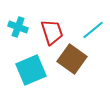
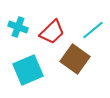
red trapezoid: rotated 64 degrees clockwise
brown square: moved 3 px right
cyan square: moved 3 px left
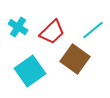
cyan cross: rotated 12 degrees clockwise
cyan square: moved 2 px right, 1 px down; rotated 12 degrees counterclockwise
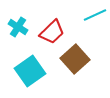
cyan line: moved 2 px right, 15 px up; rotated 15 degrees clockwise
brown square: rotated 12 degrees clockwise
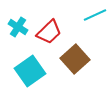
red trapezoid: moved 3 px left
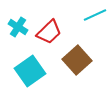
brown square: moved 2 px right, 1 px down
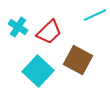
brown square: moved 1 px right; rotated 20 degrees counterclockwise
cyan square: moved 8 px right; rotated 12 degrees counterclockwise
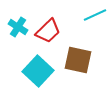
red trapezoid: moved 1 px left, 1 px up
brown square: rotated 16 degrees counterclockwise
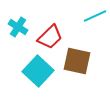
cyan line: moved 1 px down
red trapezoid: moved 2 px right, 6 px down
brown square: moved 1 px left, 1 px down
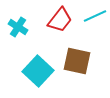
red trapezoid: moved 10 px right, 17 px up; rotated 8 degrees counterclockwise
